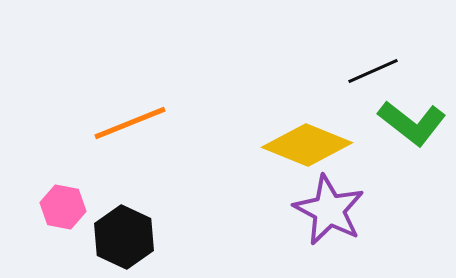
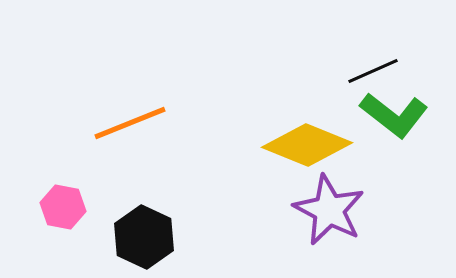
green L-shape: moved 18 px left, 8 px up
black hexagon: moved 20 px right
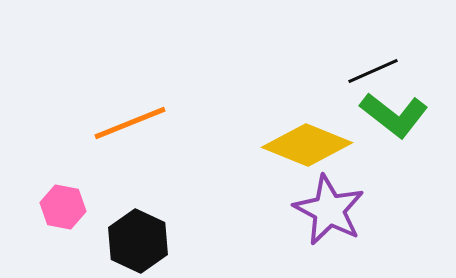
black hexagon: moved 6 px left, 4 px down
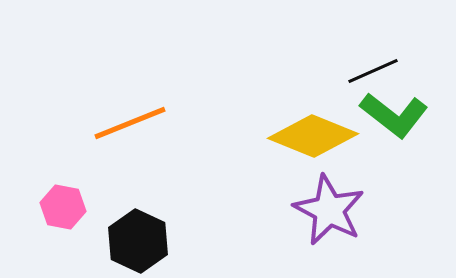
yellow diamond: moved 6 px right, 9 px up
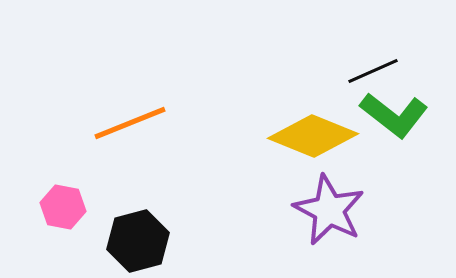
black hexagon: rotated 20 degrees clockwise
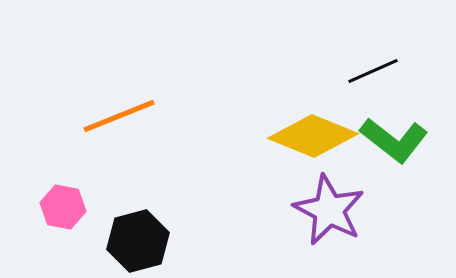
green L-shape: moved 25 px down
orange line: moved 11 px left, 7 px up
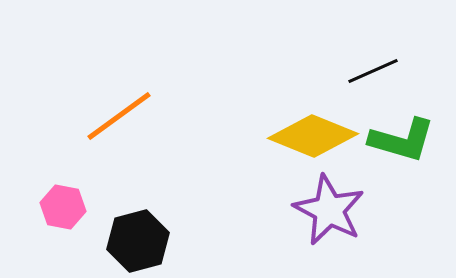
orange line: rotated 14 degrees counterclockwise
green L-shape: moved 8 px right; rotated 22 degrees counterclockwise
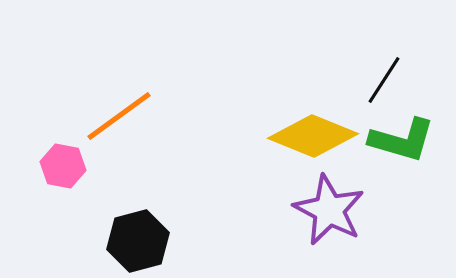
black line: moved 11 px right, 9 px down; rotated 33 degrees counterclockwise
pink hexagon: moved 41 px up
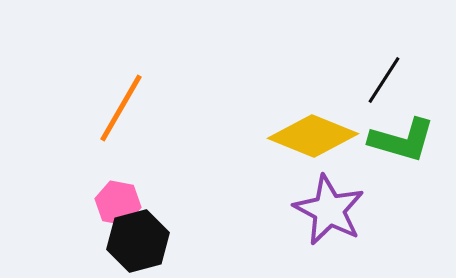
orange line: moved 2 px right, 8 px up; rotated 24 degrees counterclockwise
pink hexagon: moved 55 px right, 37 px down
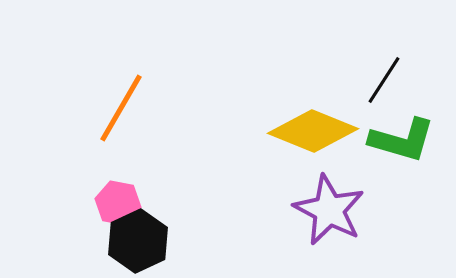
yellow diamond: moved 5 px up
black hexagon: rotated 10 degrees counterclockwise
